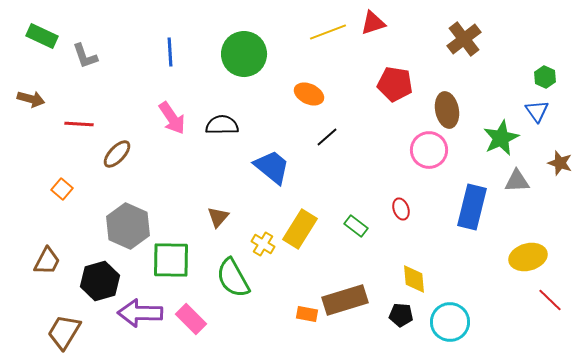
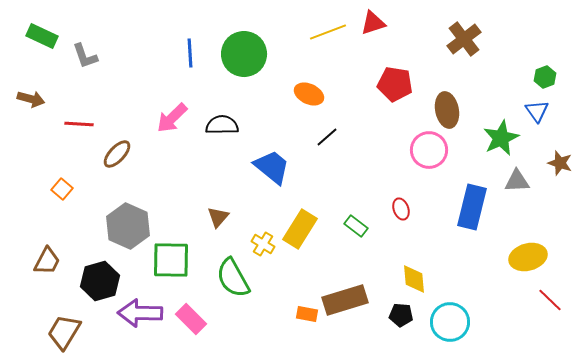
blue line at (170, 52): moved 20 px right, 1 px down
green hexagon at (545, 77): rotated 15 degrees clockwise
pink arrow at (172, 118): rotated 80 degrees clockwise
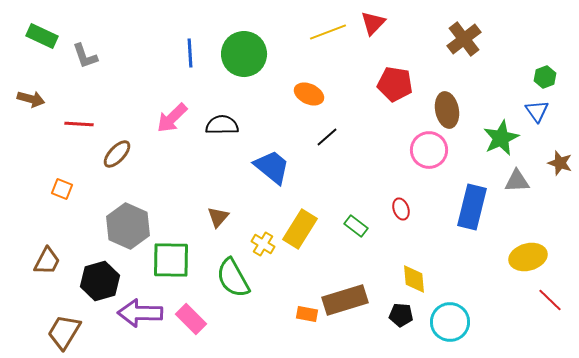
red triangle at (373, 23): rotated 28 degrees counterclockwise
orange square at (62, 189): rotated 20 degrees counterclockwise
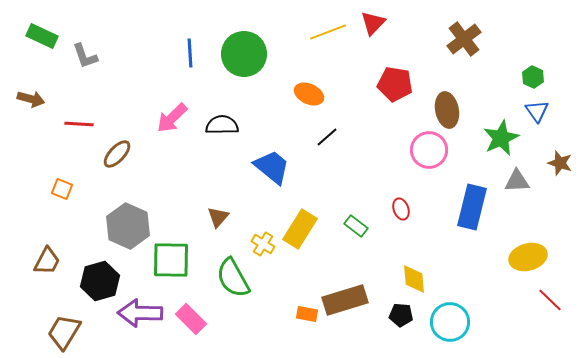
green hexagon at (545, 77): moved 12 px left; rotated 15 degrees counterclockwise
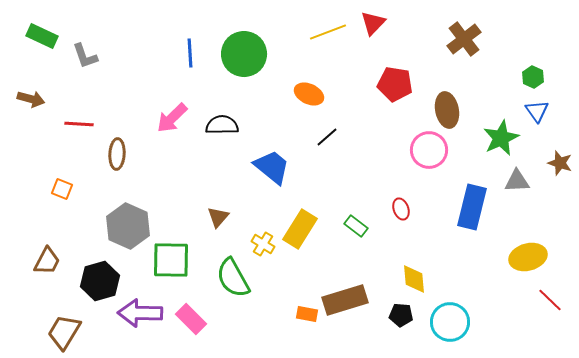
brown ellipse at (117, 154): rotated 40 degrees counterclockwise
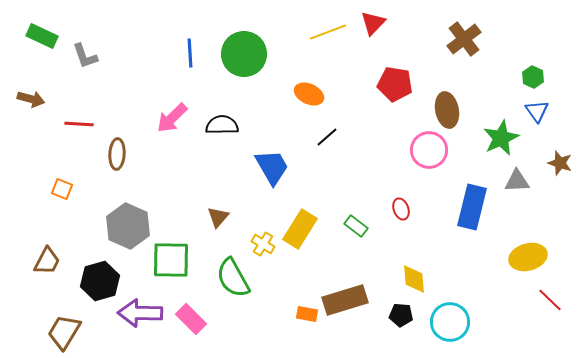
blue trapezoid at (272, 167): rotated 21 degrees clockwise
